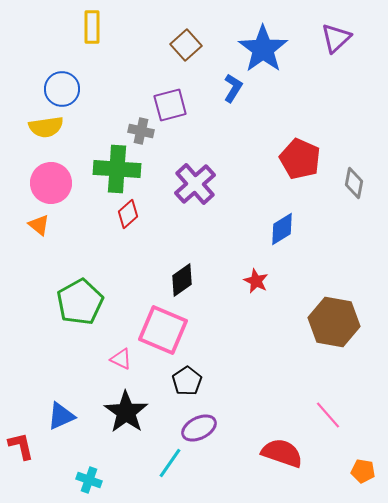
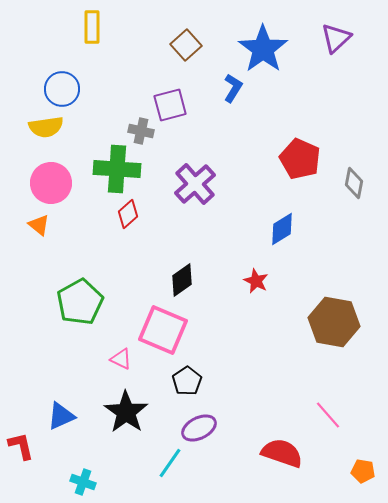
cyan cross: moved 6 px left, 2 px down
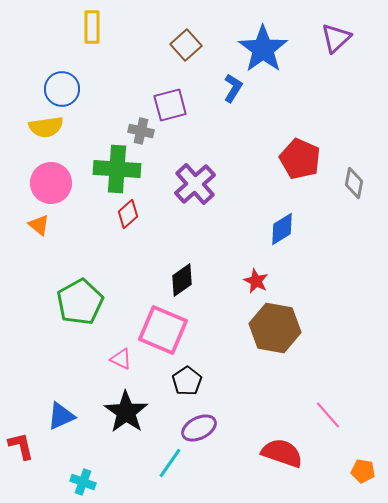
brown hexagon: moved 59 px left, 6 px down
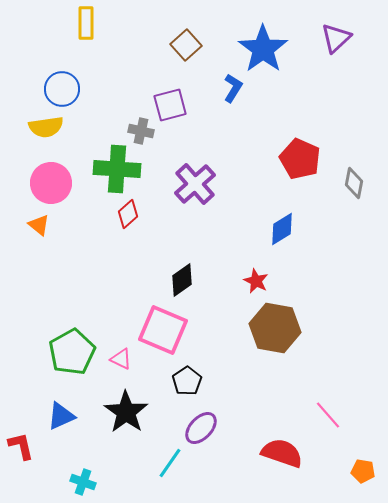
yellow rectangle: moved 6 px left, 4 px up
green pentagon: moved 8 px left, 50 px down
purple ellipse: moved 2 px right; rotated 20 degrees counterclockwise
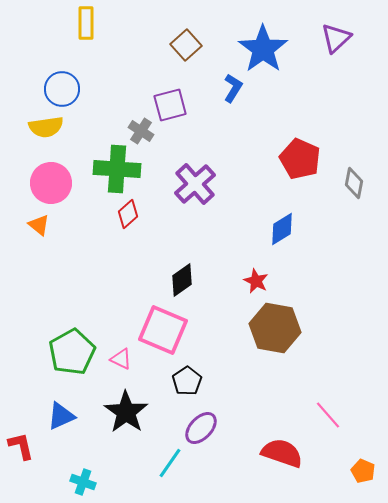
gray cross: rotated 20 degrees clockwise
orange pentagon: rotated 15 degrees clockwise
